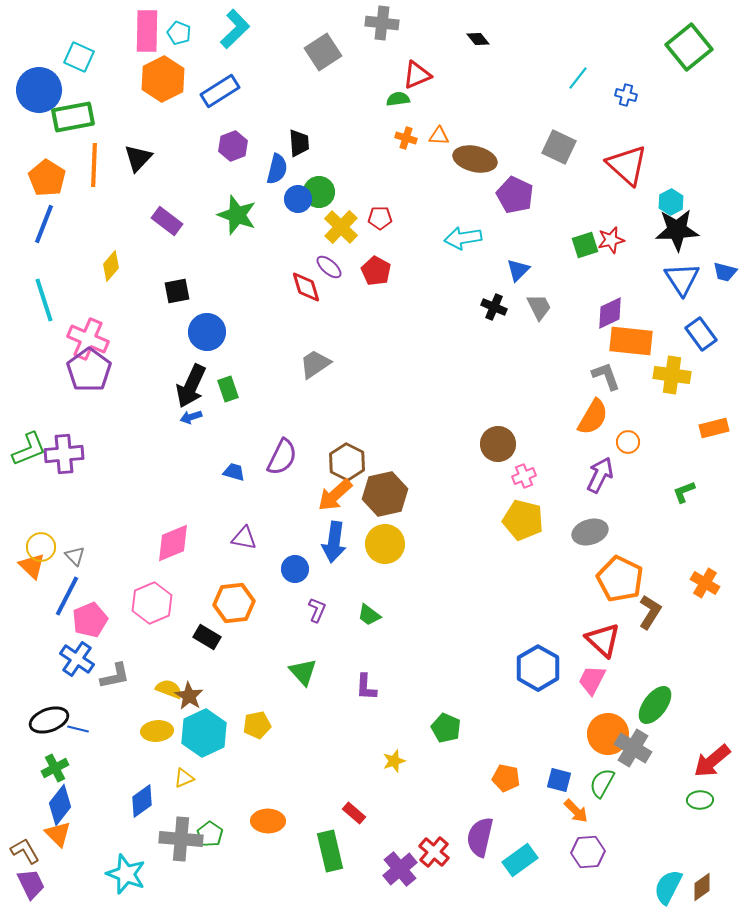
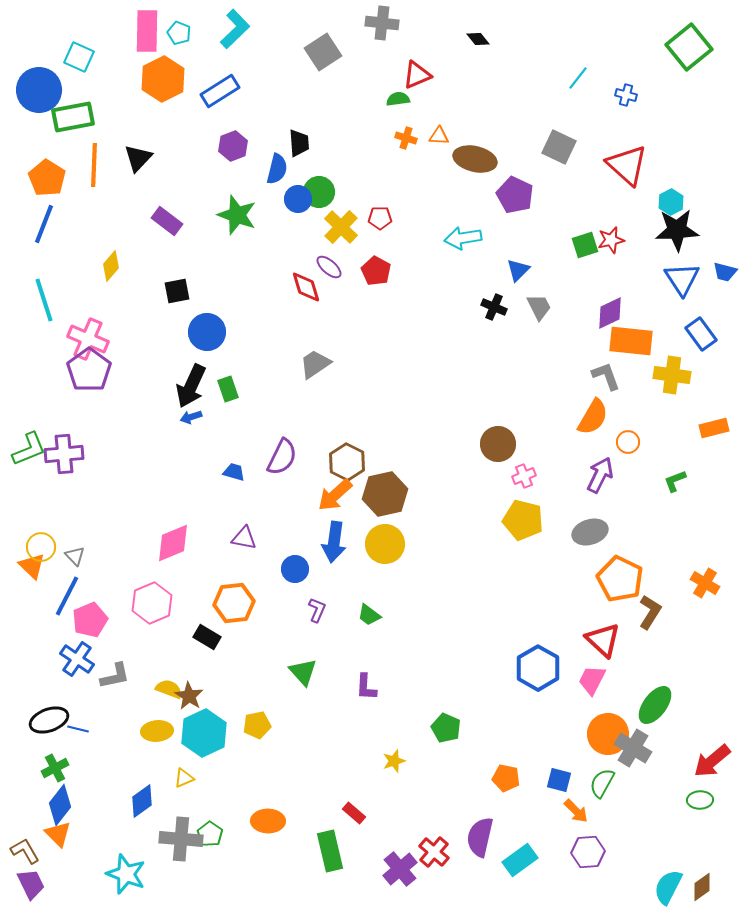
green L-shape at (684, 492): moved 9 px left, 11 px up
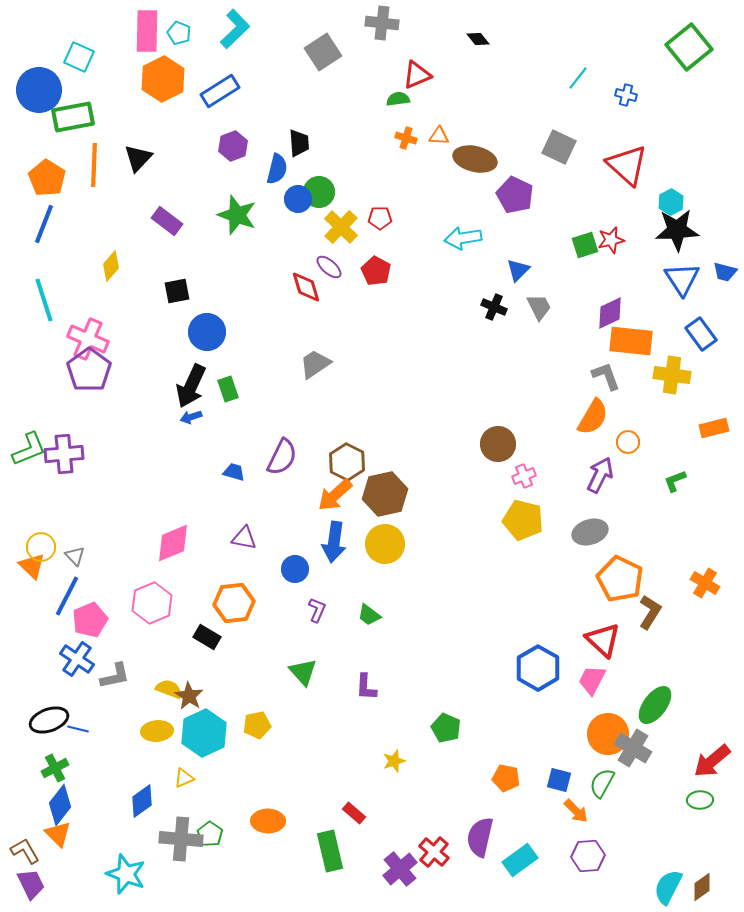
purple hexagon at (588, 852): moved 4 px down
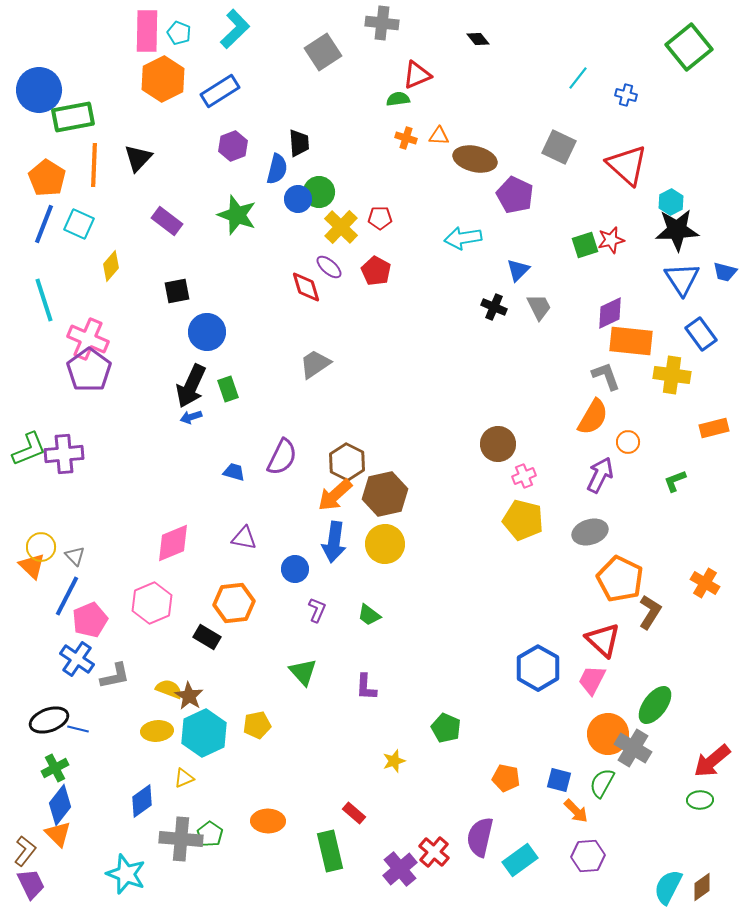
cyan square at (79, 57): moved 167 px down
brown L-shape at (25, 851): rotated 68 degrees clockwise
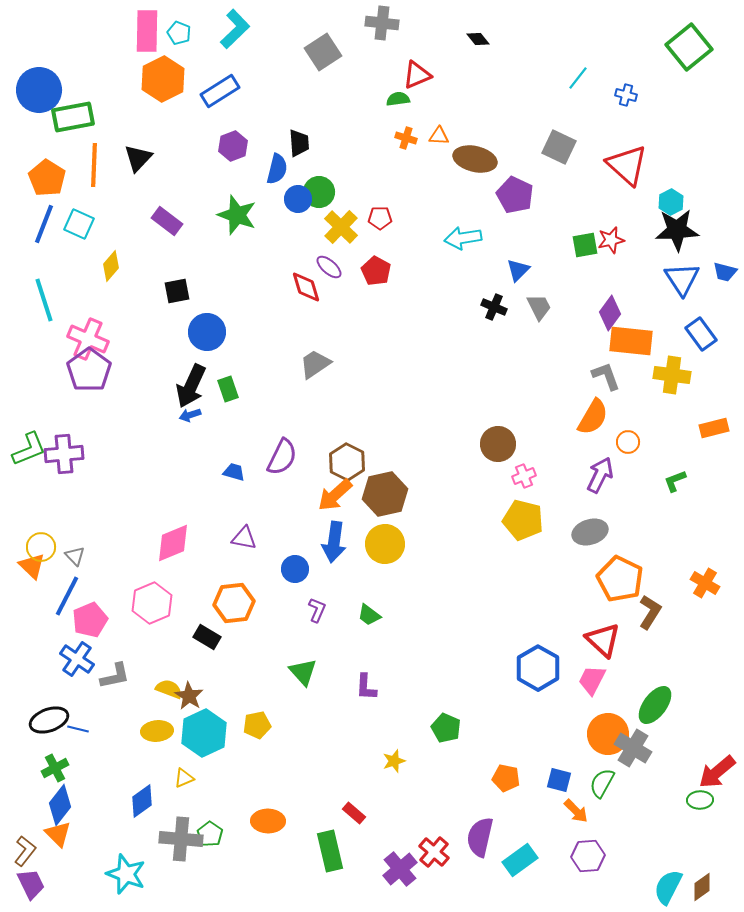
green square at (585, 245): rotated 8 degrees clockwise
purple diamond at (610, 313): rotated 28 degrees counterclockwise
blue arrow at (191, 417): moved 1 px left, 2 px up
red arrow at (712, 761): moved 5 px right, 11 px down
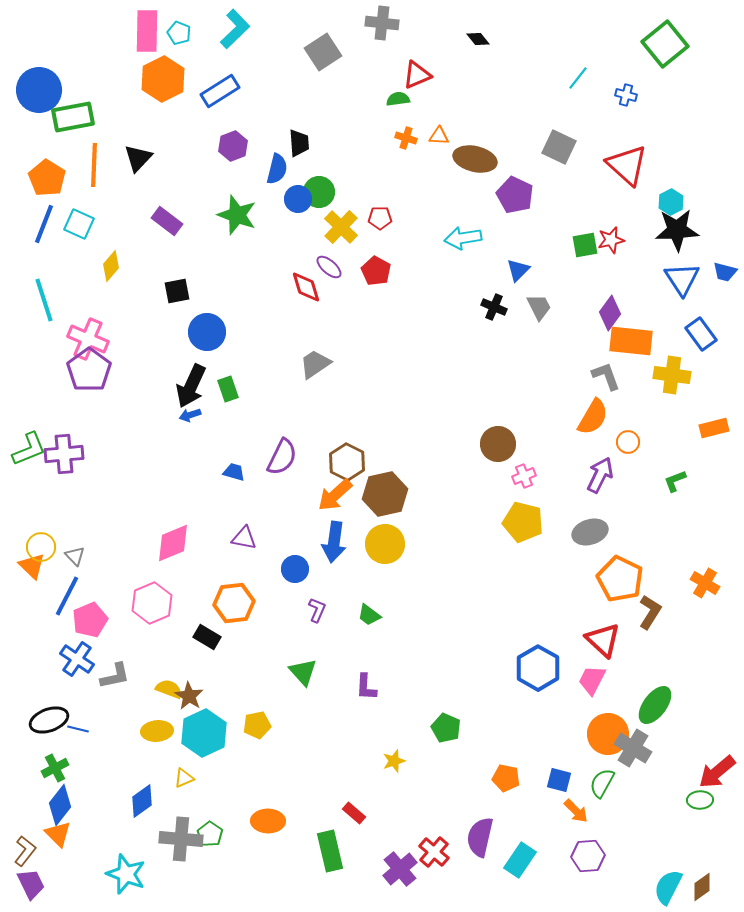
green square at (689, 47): moved 24 px left, 3 px up
yellow pentagon at (523, 520): moved 2 px down
cyan rectangle at (520, 860): rotated 20 degrees counterclockwise
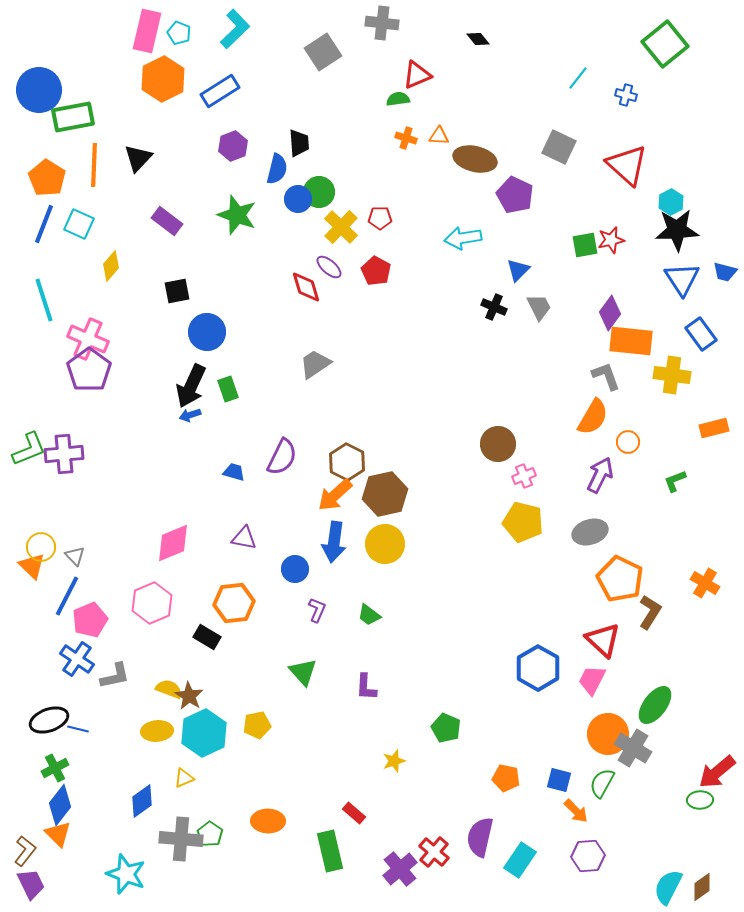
pink rectangle at (147, 31): rotated 12 degrees clockwise
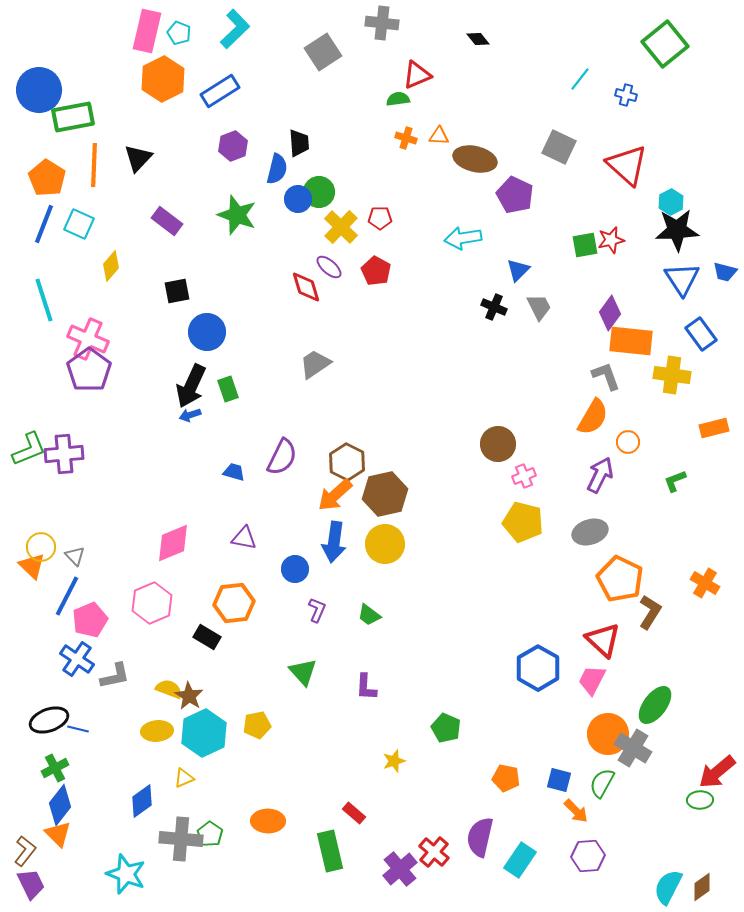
cyan line at (578, 78): moved 2 px right, 1 px down
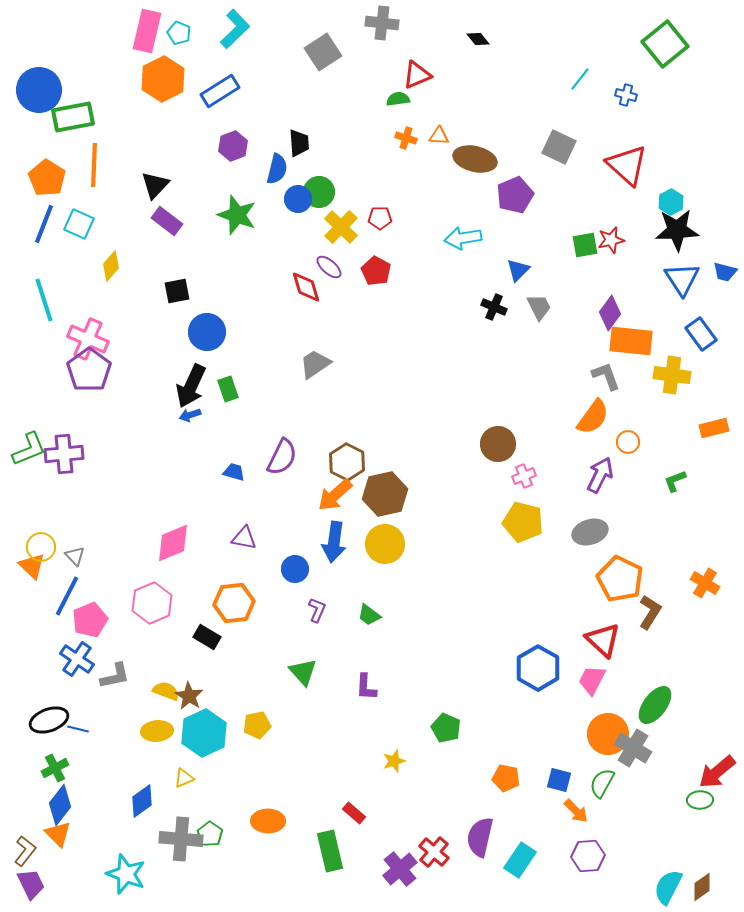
black triangle at (138, 158): moved 17 px right, 27 px down
purple pentagon at (515, 195): rotated 24 degrees clockwise
orange semicircle at (593, 417): rotated 6 degrees clockwise
yellow semicircle at (169, 689): moved 3 px left, 2 px down
